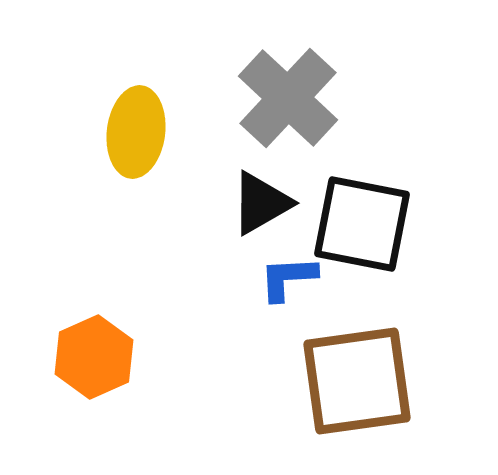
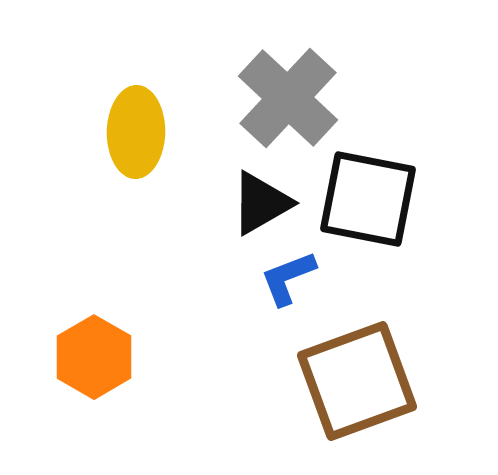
yellow ellipse: rotated 6 degrees counterclockwise
black square: moved 6 px right, 25 px up
blue L-shape: rotated 18 degrees counterclockwise
orange hexagon: rotated 6 degrees counterclockwise
brown square: rotated 12 degrees counterclockwise
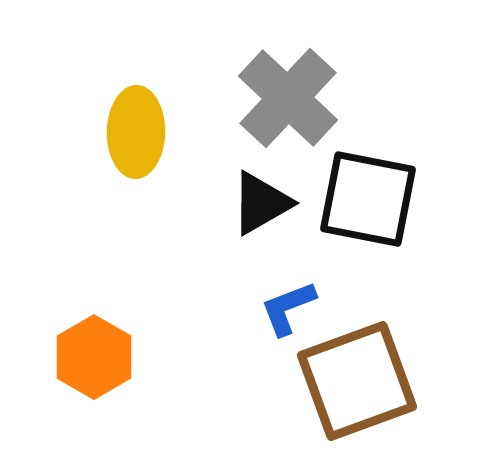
blue L-shape: moved 30 px down
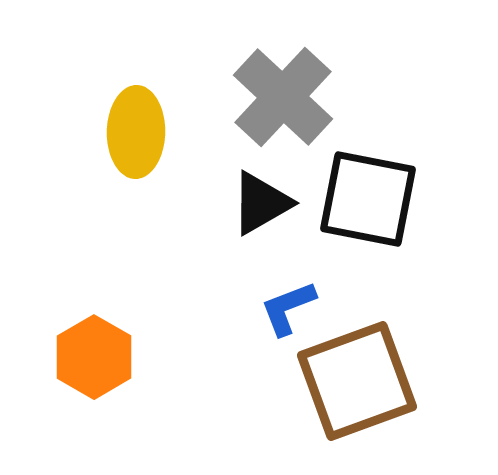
gray cross: moved 5 px left, 1 px up
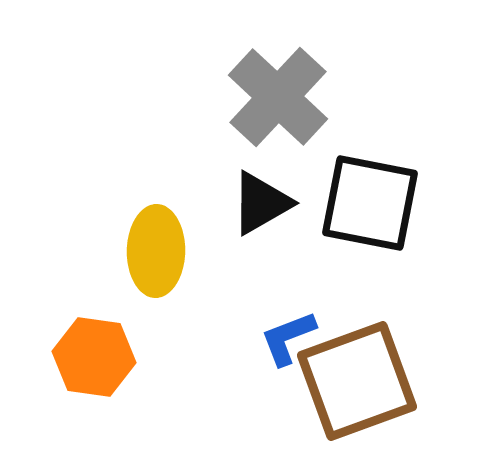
gray cross: moved 5 px left
yellow ellipse: moved 20 px right, 119 px down
black square: moved 2 px right, 4 px down
blue L-shape: moved 30 px down
orange hexagon: rotated 22 degrees counterclockwise
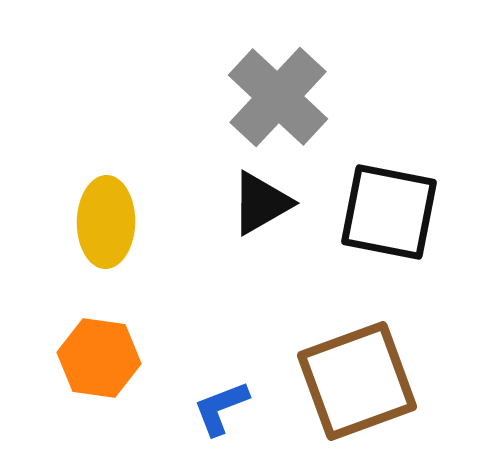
black square: moved 19 px right, 9 px down
yellow ellipse: moved 50 px left, 29 px up
blue L-shape: moved 67 px left, 70 px down
orange hexagon: moved 5 px right, 1 px down
